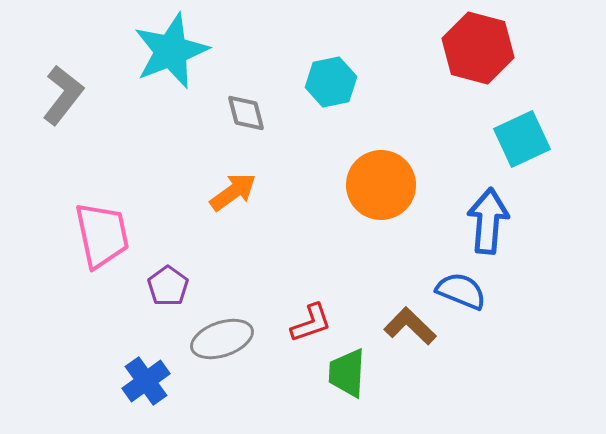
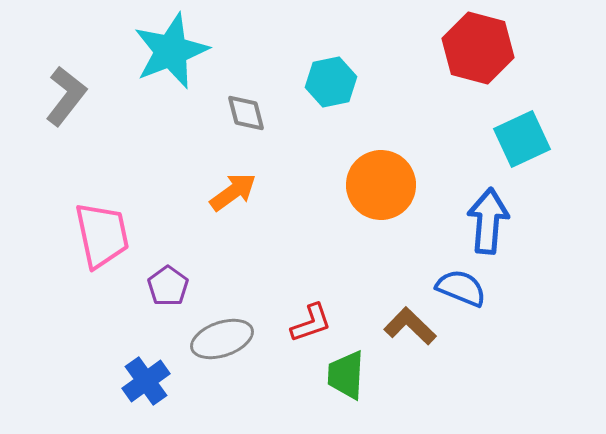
gray L-shape: moved 3 px right, 1 px down
blue semicircle: moved 3 px up
green trapezoid: moved 1 px left, 2 px down
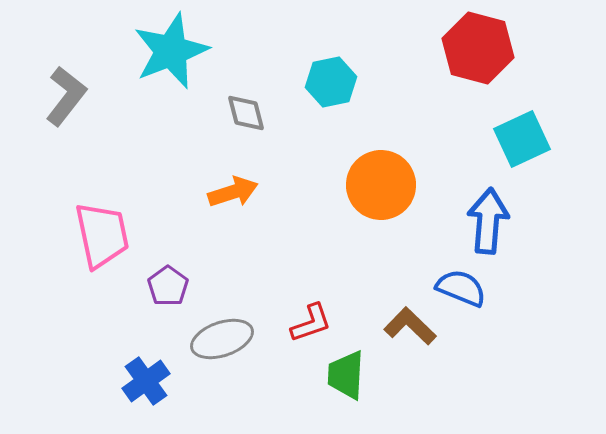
orange arrow: rotated 18 degrees clockwise
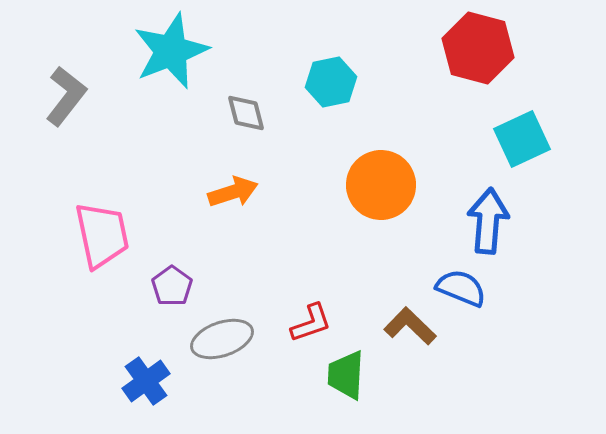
purple pentagon: moved 4 px right
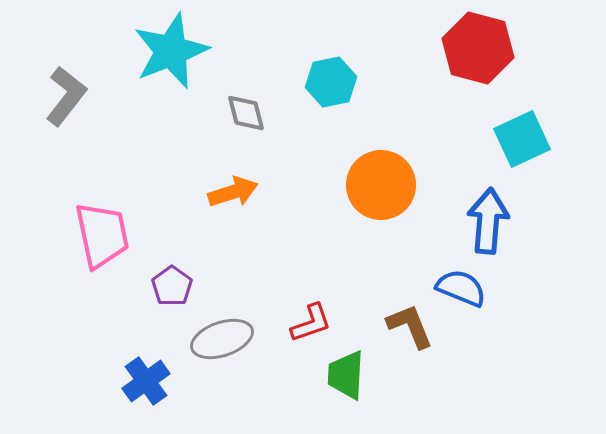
brown L-shape: rotated 24 degrees clockwise
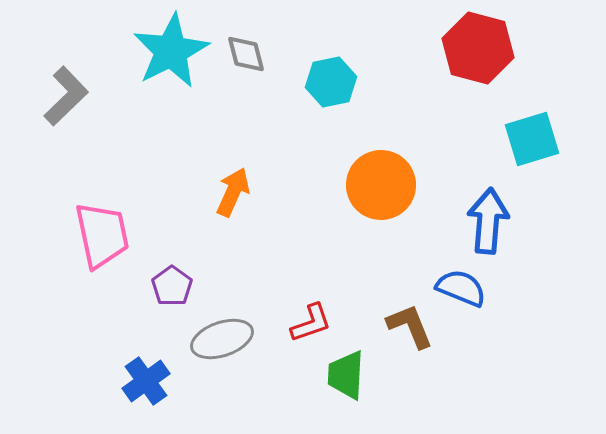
cyan star: rotated 6 degrees counterclockwise
gray L-shape: rotated 8 degrees clockwise
gray diamond: moved 59 px up
cyan square: moved 10 px right; rotated 8 degrees clockwise
orange arrow: rotated 48 degrees counterclockwise
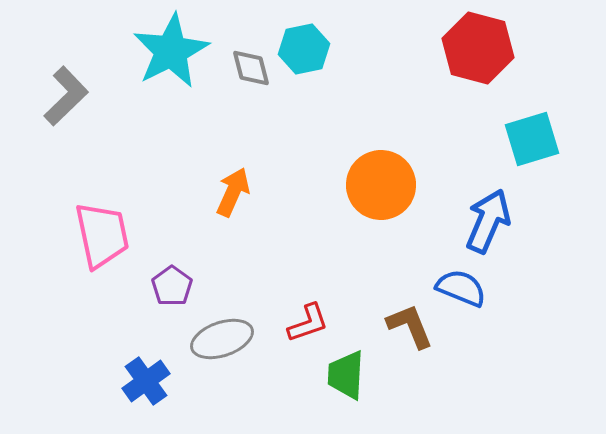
gray diamond: moved 5 px right, 14 px down
cyan hexagon: moved 27 px left, 33 px up
blue arrow: rotated 18 degrees clockwise
red L-shape: moved 3 px left
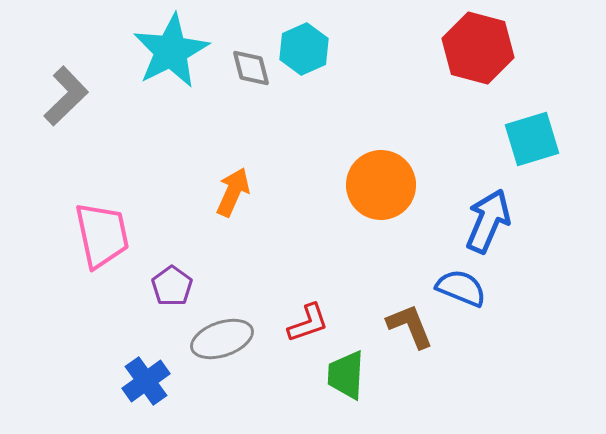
cyan hexagon: rotated 12 degrees counterclockwise
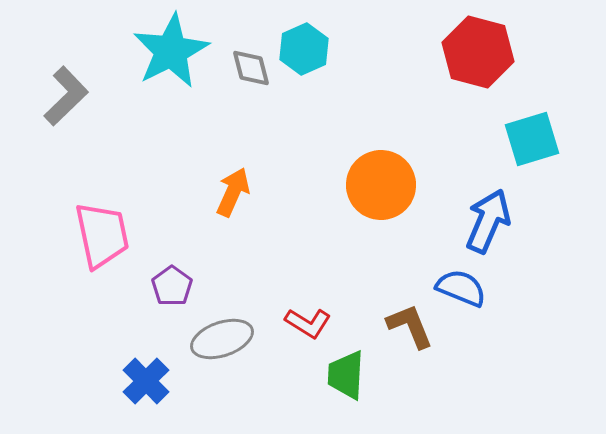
red hexagon: moved 4 px down
red L-shape: rotated 51 degrees clockwise
blue cross: rotated 9 degrees counterclockwise
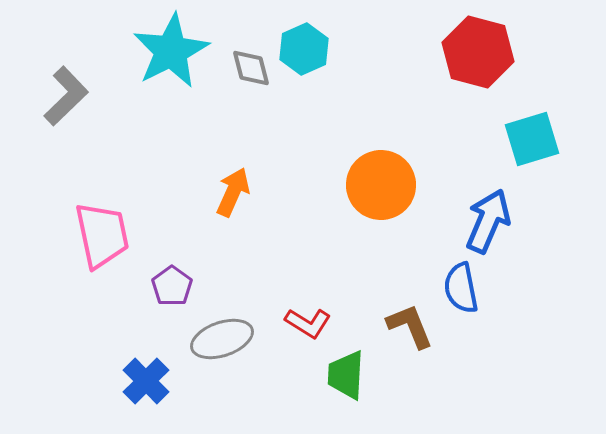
blue semicircle: rotated 123 degrees counterclockwise
